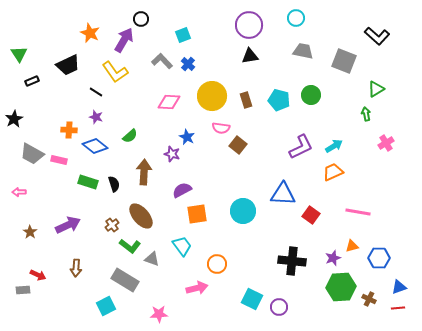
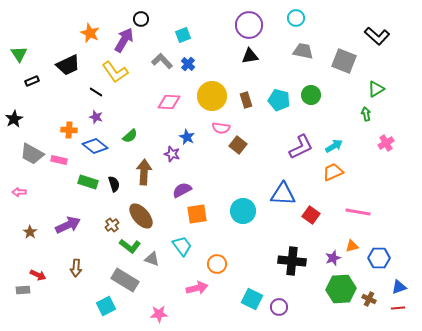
green hexagon at (341, 287): moved 2 px down
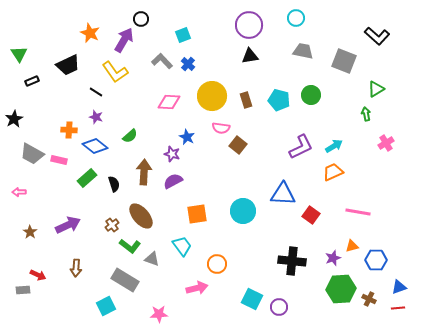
green rectangle at (88, 182): moved 1 px left, 4 px up; rotated 60 degrees counterclockwise
purple semicircle at (182, 190): moved 9 px left, 9 px up
blue hexagon at (379, 258): moved 3 px left, 2 px down
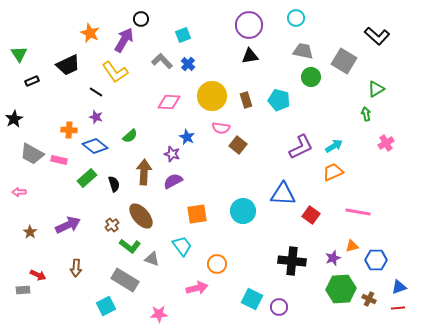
gray square at (344, 61): rotated 10 degrees clockwise
green circle at (311, 95): moved 18 px up
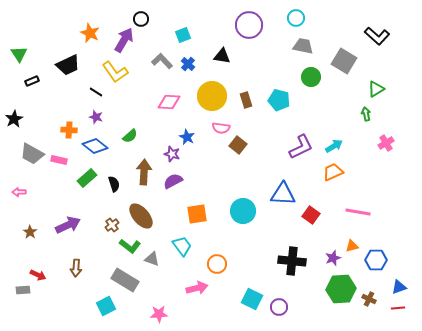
gray trapezoid at (303, 51): moved 5 px up
black triangle at (250, 56): moved 28 px left; rotated 18 degrees clockwise
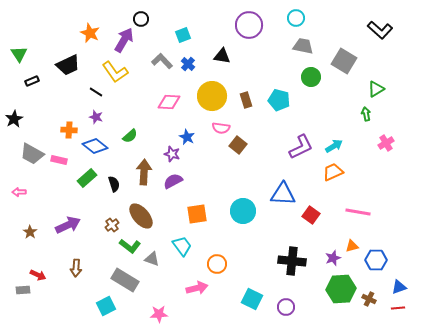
black L-shape at (377, 36): moved 3 px right, 6 px up
purple circle at (279, 307): moved 7 px right
